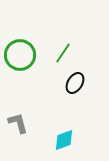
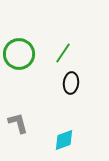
green circle: moved 1 px left, 1 px up
black ellipse: moved 4 px left; rotated 25 degrees counterclockwise
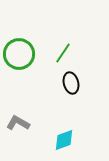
black ellipse: rotated 20 degrees counterclockwise
gray L-shape: rotated 45 degrees counterclockwise
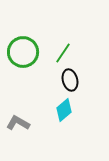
green circle: moved 4 px right, 2 px up
black ellipse: moved 1 px left, 3 px up
cyan diamond: moved 30 px up; rotated 20 degrees counterclockwise
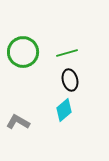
green line: moved 4 px right; rotated 40 degrees clockwise
gray L-shape: moved 1 px up
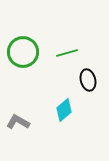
black ellipse: moved 18 px right
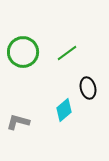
green line: rotated 20 degrees counterclockwise
black ellipse: moved 8 px down
gray L-shape: rotated 15 degrees counterclockwise
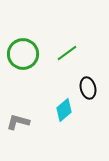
green circle: moved 2 px down
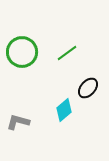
green circle: moved 1 px left, 2 px up
black ellipse: rotated 55 degrees clockwise
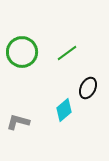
black ellipse: rotated 15 degrees counterclockwise
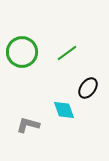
black ellipse: rotated 10 degrees clockwise
cyan diamond: rotated 70 degrees counterclockwise
gray L-shape: moved 10 px right, 3 px down
